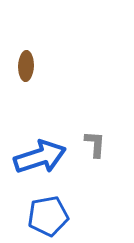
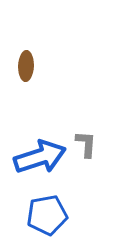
gray L-shape: moved 9 px left
blue pentagon: moved 1 px left, 1 px up
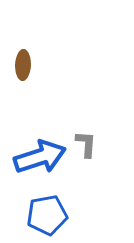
brown ellipse: moved 3 px left, 1 px up
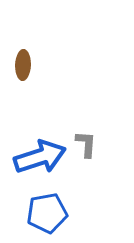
blue pentagon: moved 2 px up
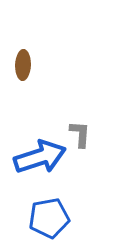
gray L-shape: moved 6 px left, 10 px up
blue pentagon: moved 2 px right, 5 px down
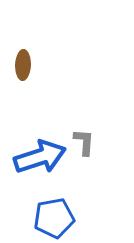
gray L-shape: moved 4 px right, 8 px down
blue pentagon: moved 5 px right
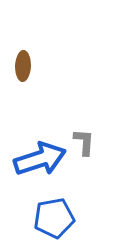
brown ellipse: moved 1 px down
blue arrow: moved 2 px down
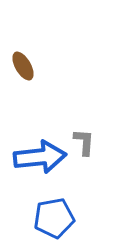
brown ellipse: rotated 32 degrees counterclockwise
blue arrow: moved 2 px up; rotated 12 degrees clockwise
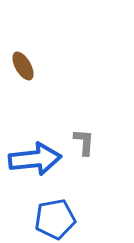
blue arrow: moved 5 px left, 2 px down
blue pentagon: moved 1 px right, 1 px down
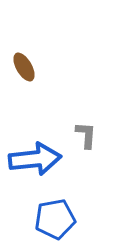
brown ellipse: moved 1 px right, 1 px down
gray L-shape: moved 2 px right, 7 px up
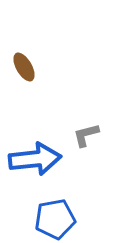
gray L-shape: rotated 108 degrees counterclockwise
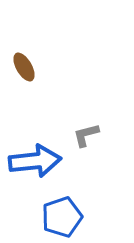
blue arrow: moved 2 px down
blue pentagon: moved 7 px right, 2 px up; rotated 9 degrees counterclockwise
